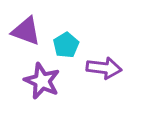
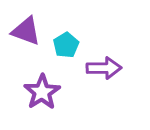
purple arrow: rotated 8 degrees counterclockwise
purple star: moved 11 px down; rotated 15 degrees clockwise
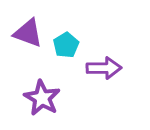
purple triangle: moved 2 px right, 2 px down
purple star: moved 6 px down; rotated 9 degrees counterclockwise
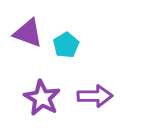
purple arrow: moved 9 px left, 28 px down
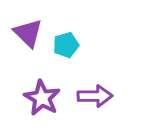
purple triangle: rotated 24 degrees clockwise
cyan pentagon: rotated 15 degrees clockwise
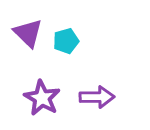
cyan pentagon: moved 4 px up
purple arrow: moved 2 px right, 1 px down
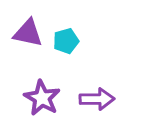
purple triangle: rotated 32 degrees counterclockwise
purple arrow: moved 2 px down
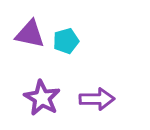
purple triangle: moved 2 px right, 1 px down
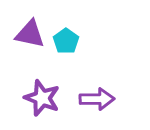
cyan pentagon: rotated 20 degrees counterclockwise
purple star: rotated 9 degrees counterclockwise
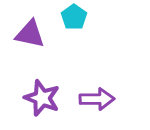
cyan pentagon: moved 8 px right, 24 px up
